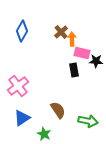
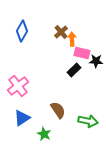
black rectangle: rotated 56 degrees clockwise
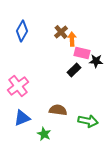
brown semicircle: rotated 48 degrees counterclockwise
blue triangle: rotated 12 degrees clockwise
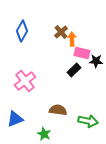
pink cross: moved 7 px right, 5 px up
blue triangle: moved 7 px left, 1 px down
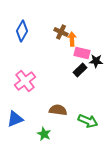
brown cross: rotated 24 degrees counterclockwise
black rectangle: moved 6 px right
green arrow: rotated 12 degrees clockwise
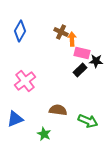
blue diamond: moved 2 px left
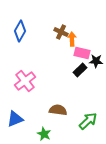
green arrow: rotated 66 degrees counterclockwise
